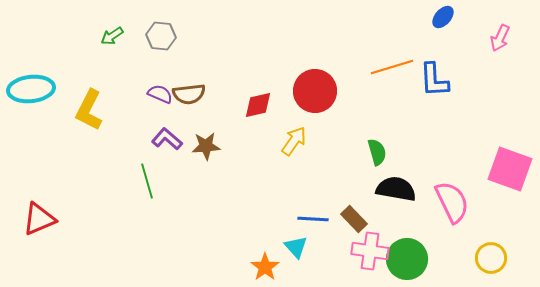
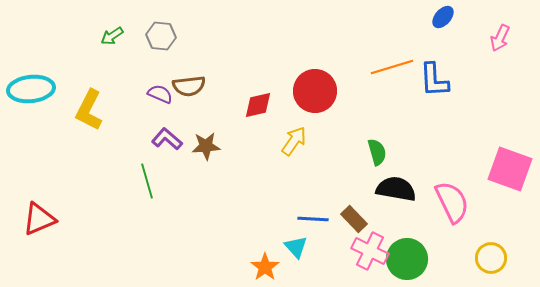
brown semicircle: moved 8 px up
pink cross: rotated 18 degrees clockwise
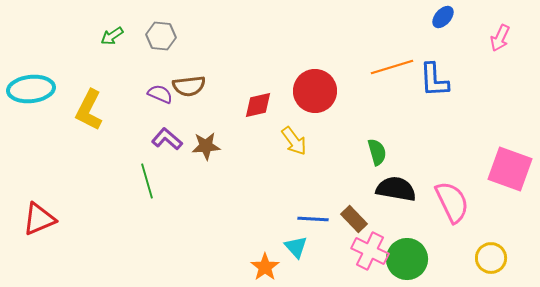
yellow arrow: rotated 108 degrees clockwise
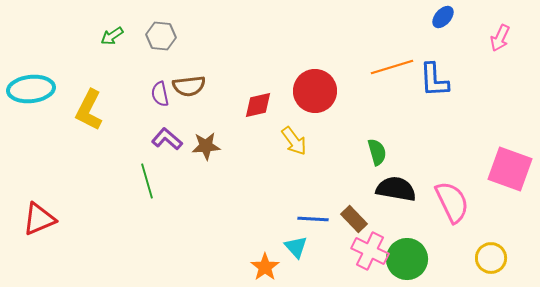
purple semicircle: rotated 125 degrees counterclockwise
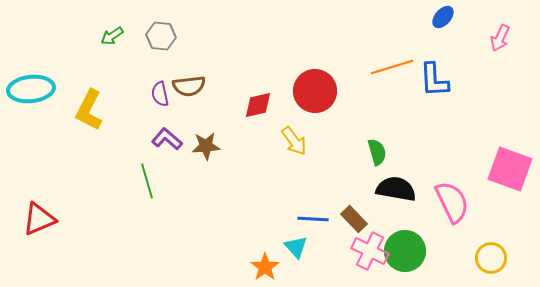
green circle: moved 2 px left, 8 px up
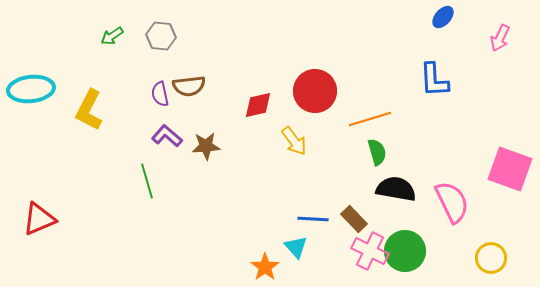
orange line: moved 22 px left, 52 px down
purple L-shape: moved 3 px up
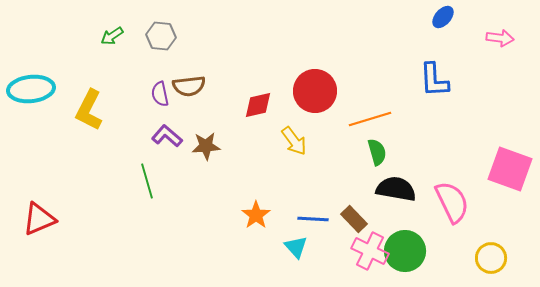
pink arrow: rotated 108 degrees counterclockwise
orange star: moved 9 px left, 52 px up
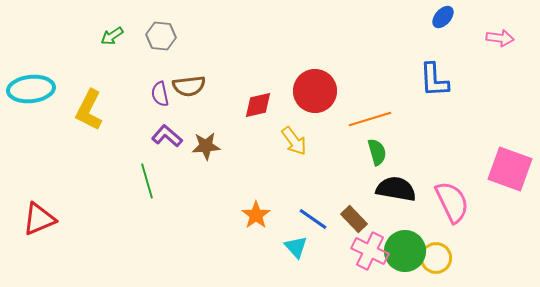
blue line: rotated 32 degrees clockwise
yellow circle: moved 55 px left
